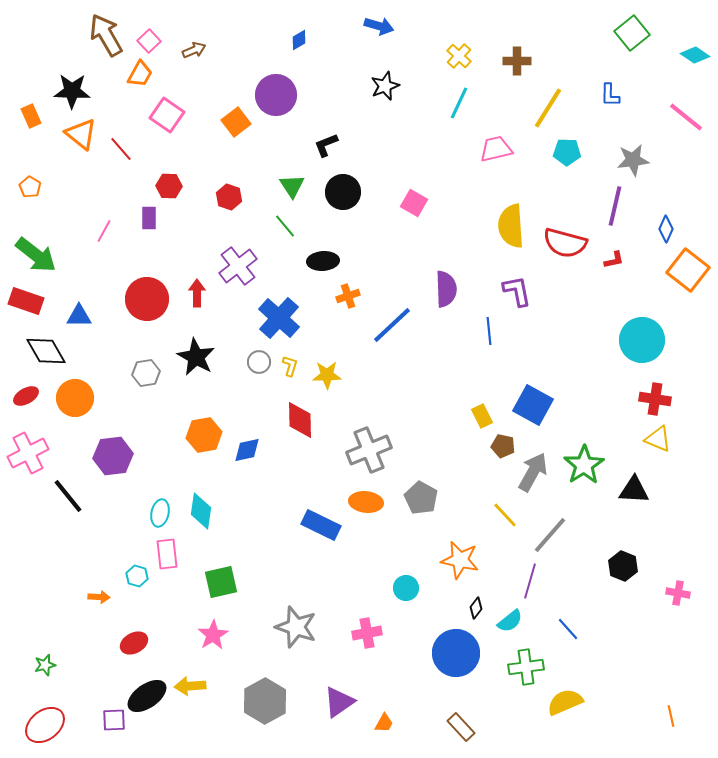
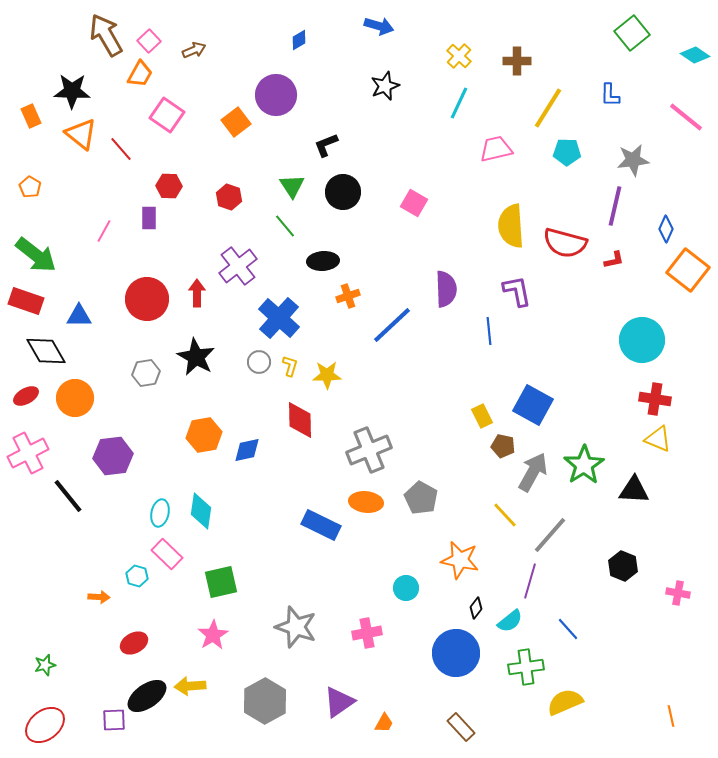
pink rectangle at (167, 554): rotated 40 degrees counterclockwise
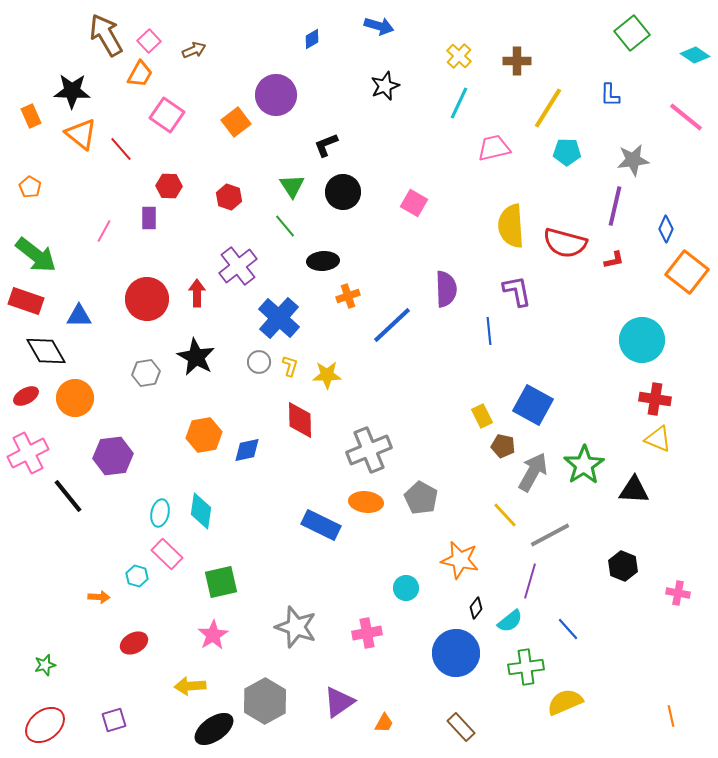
blue diamond at (299, 40): moved 13 px right, 1 px up
pink trapezoid at (496, 149): moved 2 px left, 1 px up
orange square at (688, 270): moved 1 px left, 2 px down
gray line at (550, 535): rotated 21 degrees clockwise
black ellipse at (147, 696): moved 67 px right, 33 px down
purple square at (114, 720): rotated 15 degrees counterclockwise
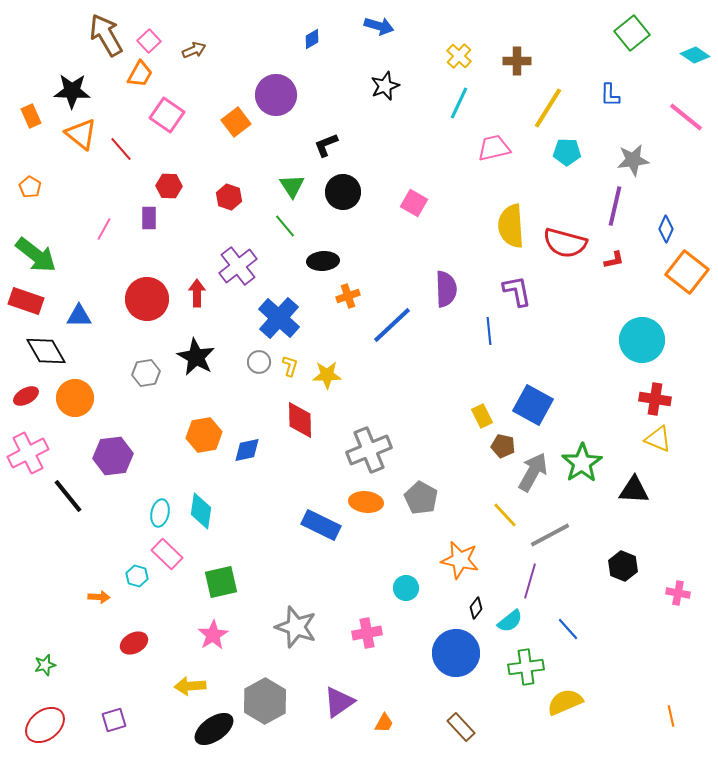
pink line at (104, 231): moved 2 px up
green star at (584, 465): moved 2 px left, 2 px up
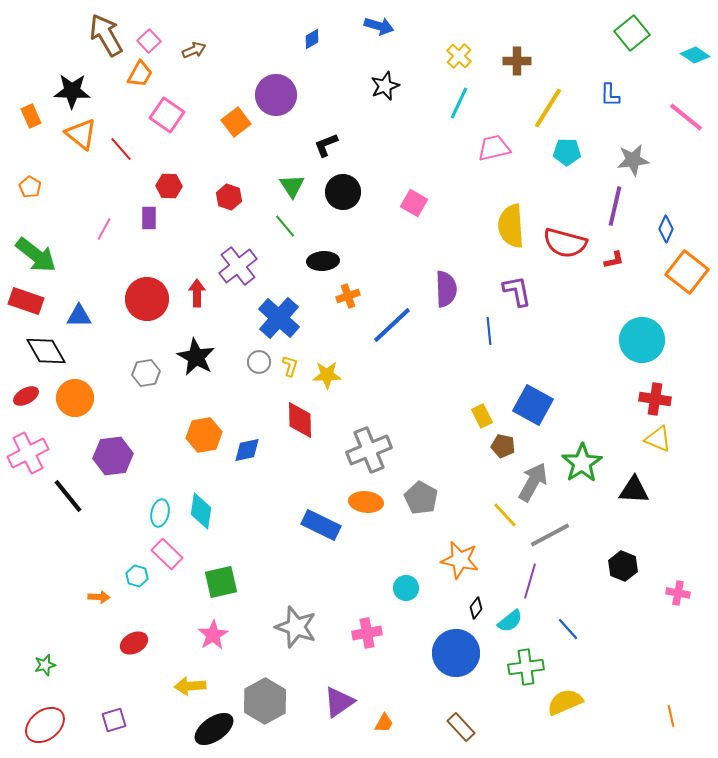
gray arrow at (533, 472): moved 10 px down
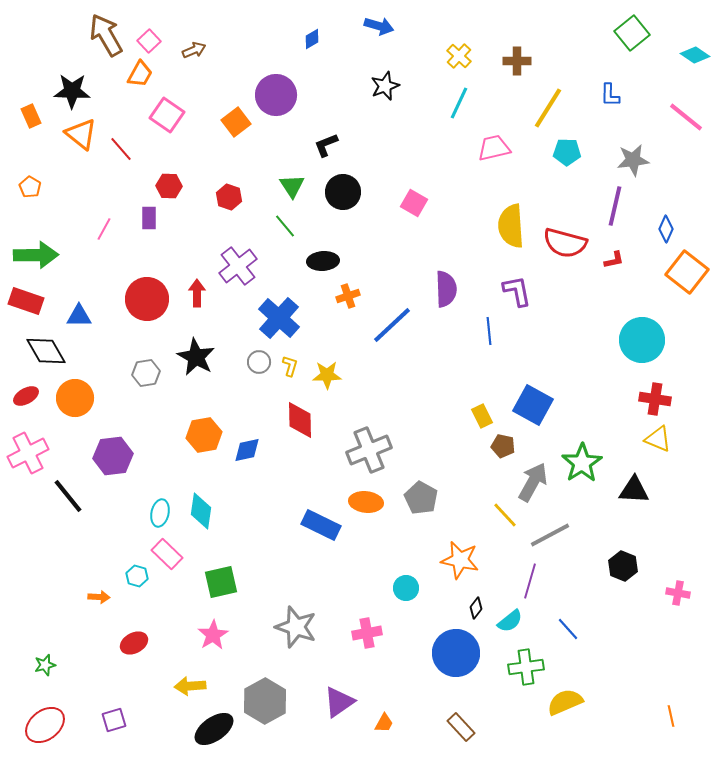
green arrow at (36, 255): rotated 39 degrees counterclockwise
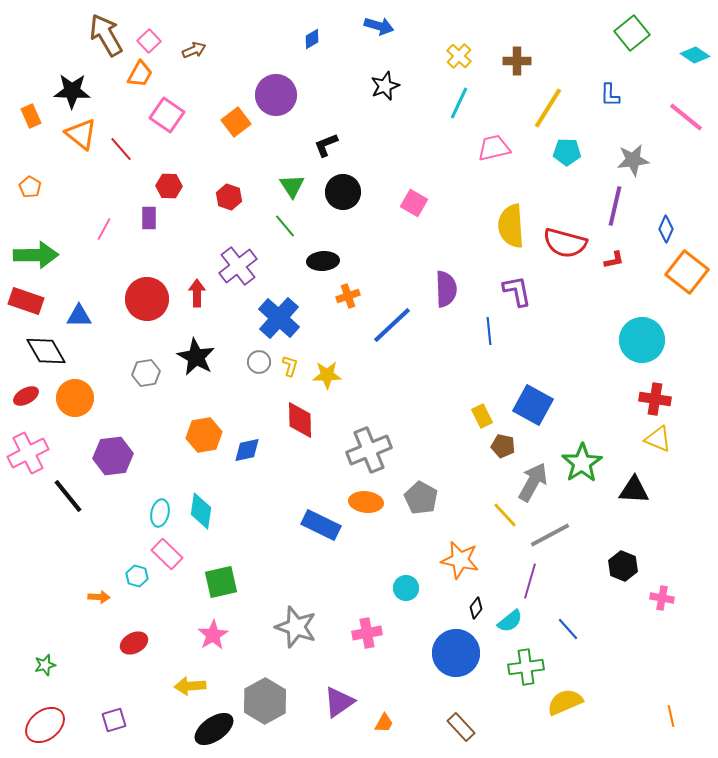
pink cross at (678, 593): moved 16 px left, 5 px down
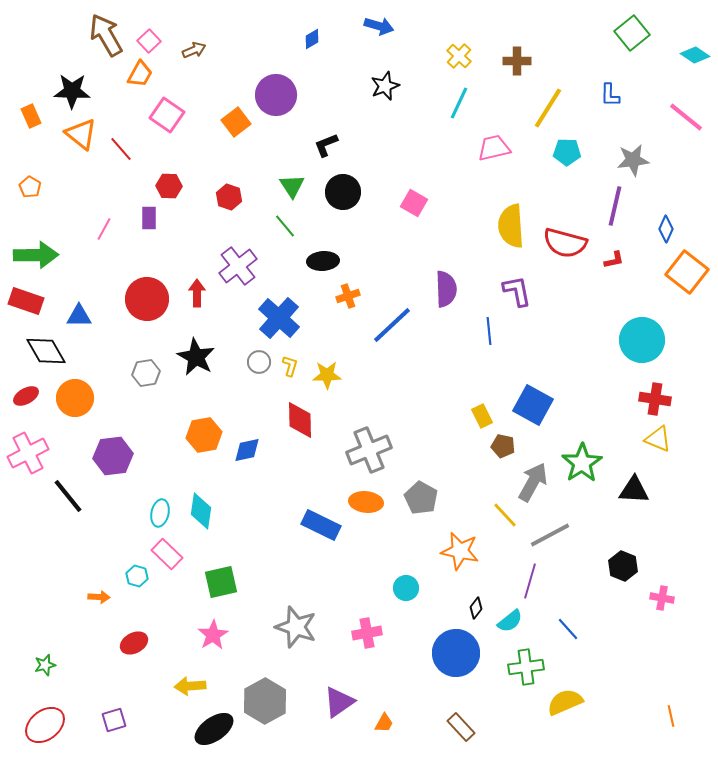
orange star at (460, 560): moved 9 px up
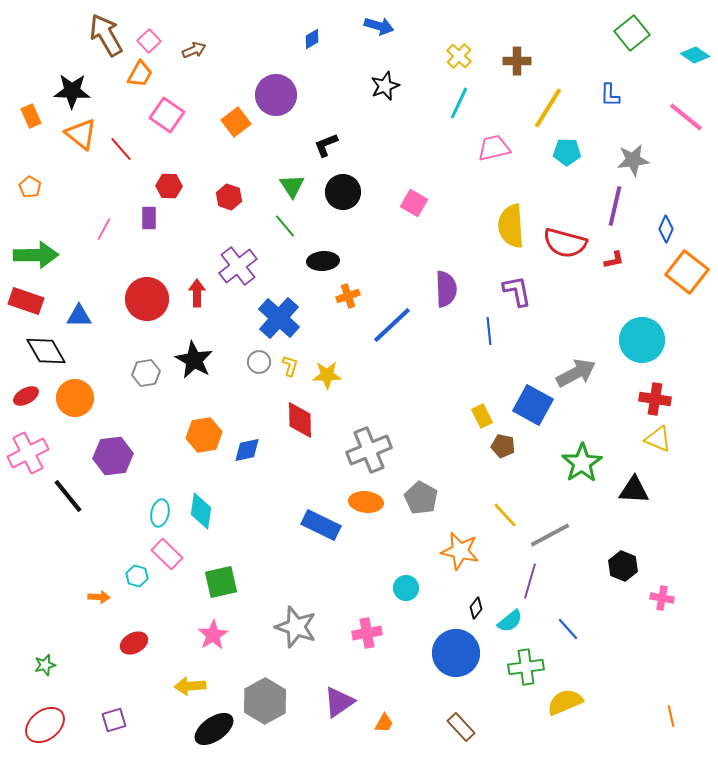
black star at (196, 357): moved 2 px left, 3 px down
gray arrow at (533, 482): moved 43 px right, 109 px up; rotated 33 degrees clockwise
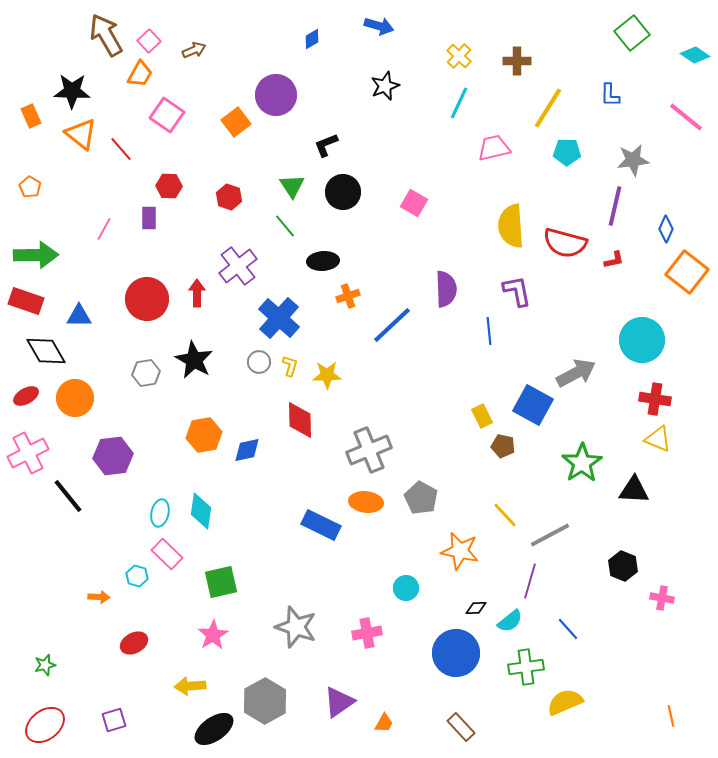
black diamond at (476, 608): rotated 50 degrees clockwise
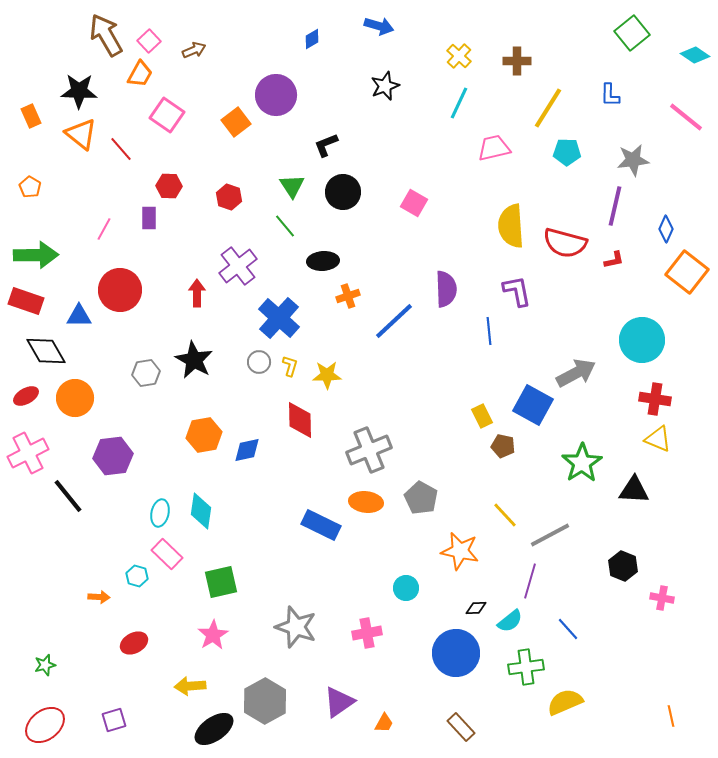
black star at (72, 91): moved 7 px right
red circle at (147, 299): moved 27 px left, 9 px up
blue line at (392, 325): moved 2 px right, 4 px up
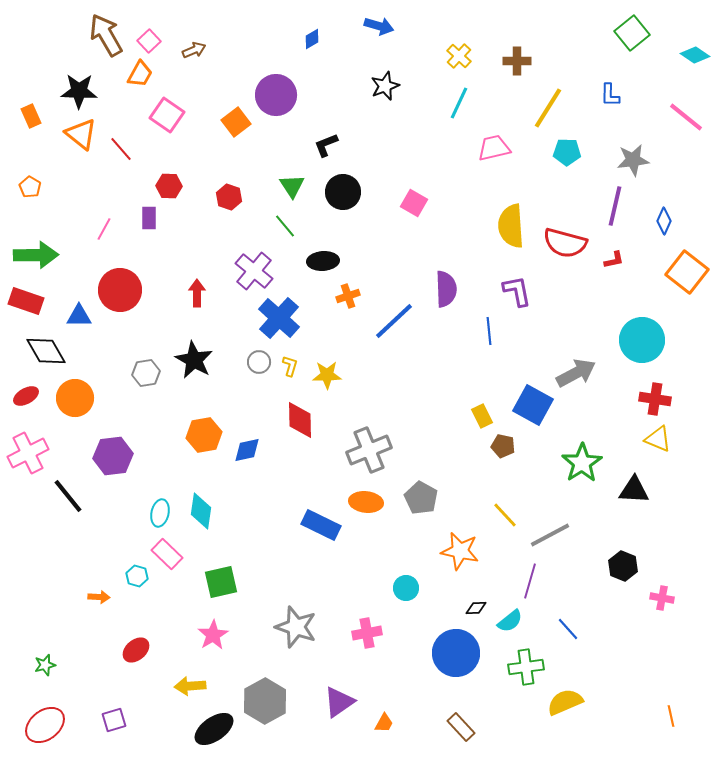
blue diamond at (666, 229): moved 2 px left, 8 px up
purple cross at (238, 266): moved 16 px right, 5 px down; rotated 12 degrees counterclockwise
red ellipse at (134, 643): moved 2 px right, 7 px down; rotated 12 degrees counterclockwise
